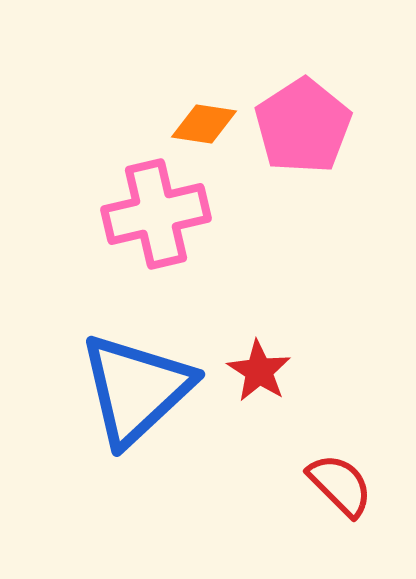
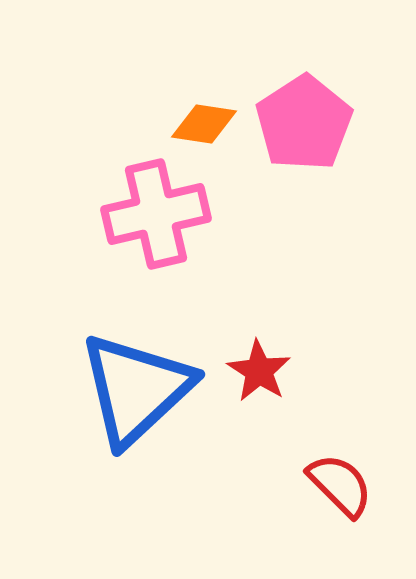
pink pentagon: moved 1 px right, 3 px up
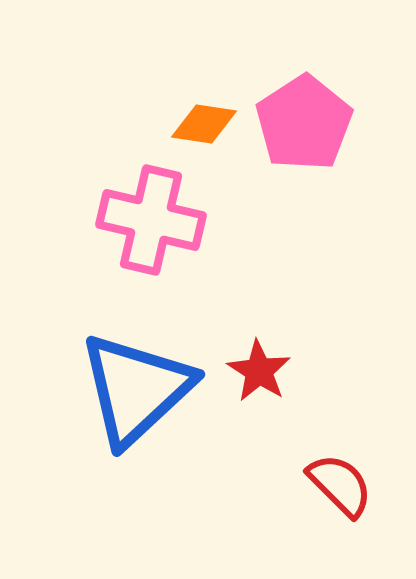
pink cross: moved 5 px left, 6 px down; rotated 26 degrees clockwise
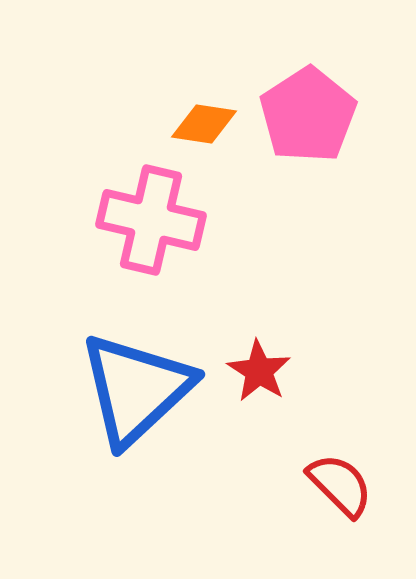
pink pentagon: moved 4 px right, 8 px up
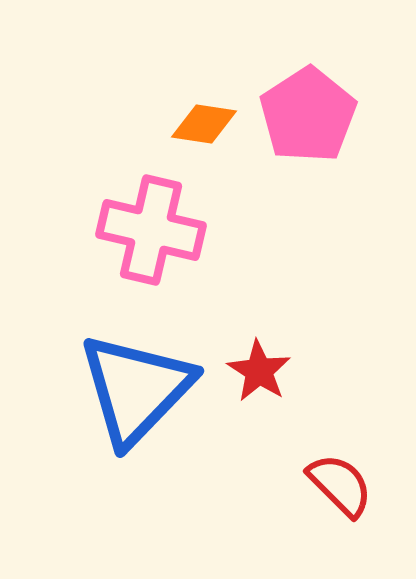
pink cross: moved 10 px down
blue triangle: rotated 3 degrees counterclockwise
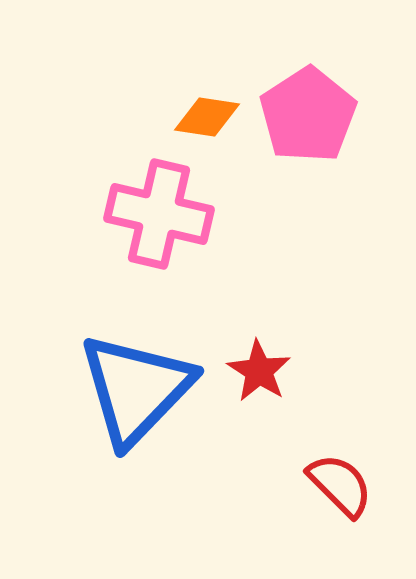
orange diamond: moved 3 px right, 7 px up
pink cross: moved 8 px right, 16 px up
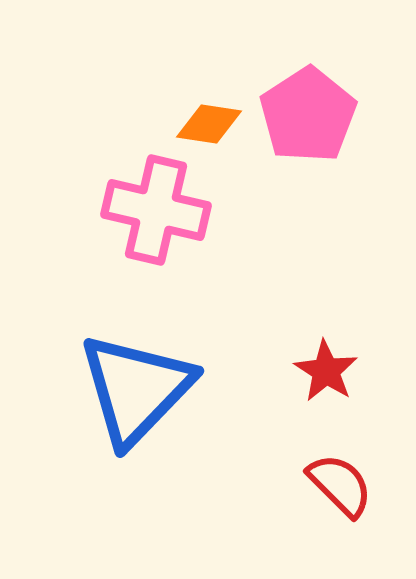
orange diamond: moved 2 px right, 7 px down
pink cross: moved 3 px left, 4 px up
red star: moved 67 px right
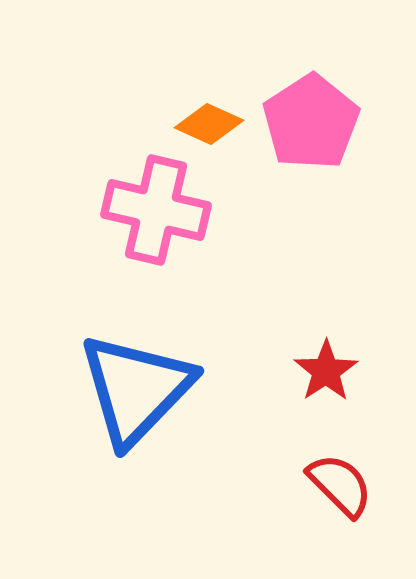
pink pentagon: moved 3 px right, 7 px down
orange diamond: rotated 16 degrees clockwise
red star: rotated 6 degrees clockwise
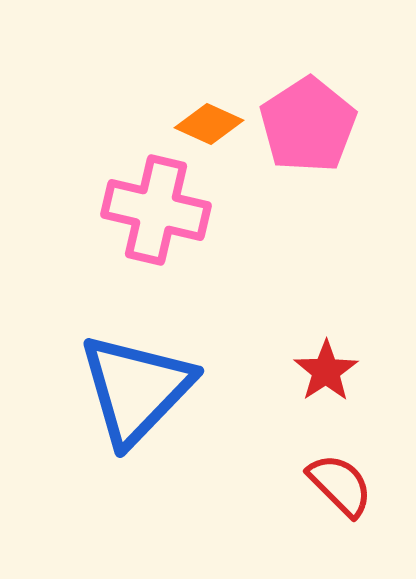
pink pentagon: moved 3 px left, 3 px down
